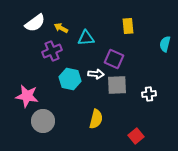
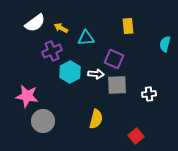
cyan hexagon: moved 7 px up; rotated 20 degrees clockwise
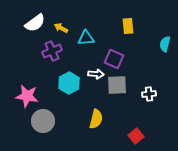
cyan hexagon: moved 1 px left, 11 px down
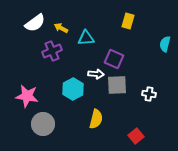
yellow rectangle: moved 5 px up; rotated 21 degrees clockwise
cyan hexagon: moved 4 px right, 6 px down
white cross: rotated 16 degrees clockwise
gray circle: moved 3 px down
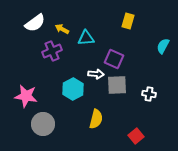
yellow arrow: moved 1 px right, 1 px down
cyan semicircle: moved 2 px left, 2 px down; rotated 14 degrees clockwise
pink star: moved 1 px left
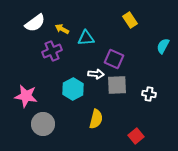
yellow rectangle: moved 2 px right, 1 px up; rotated 49 degrees counterclockwise
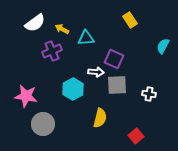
white arrow: moved 2 px up
yellow semicircle: moved 4 px right, 1 px up
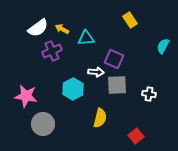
white semicircle: moved 3 px right, 5 px down
